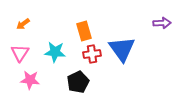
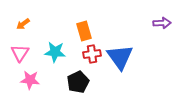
blue triangle: moved 2 px left, 8 px down
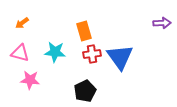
orange arrow: moved 1 px left, 1 px up
pink triangle: rotated 48 degrees counterclockwise
black pentagon: moved 7 px right, 9 px down
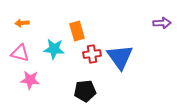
orange arrow: rotated 32 degrees clockwise
orange rectangle: moved 7 px left
cyan star: moved 1 px left, 3 px up
black pentagon: rotated 20 degrees clockwise
